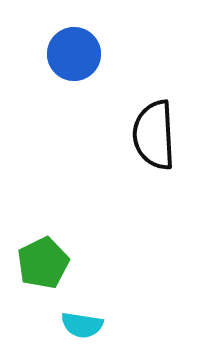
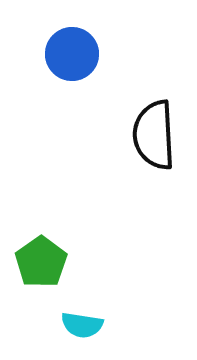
blue circle: moved 2 px left
green pentagon: moved 2 px left, 1 px up; rotated 9 degrees counterclockwise
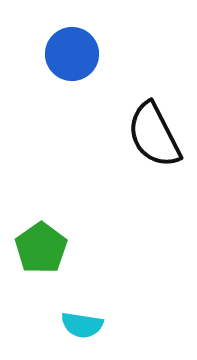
black semicircle: rotated 24 degrees counterclockwise
green pentagon: moved 14 px up
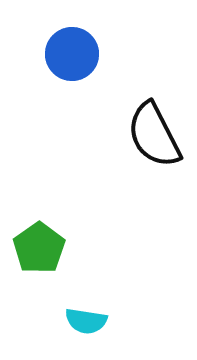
green pentagon: moved 2 px left
cyan semicircle: moved 4 px right, 4 px up
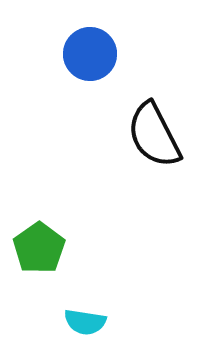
blue circle: moved 18 px right
cyan semicircle: moved 1 px left, 1 px down
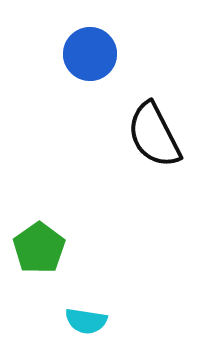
cyan semicircle: moved 1 px right, 1 px up
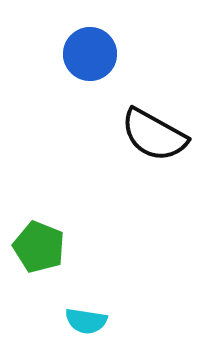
black semicircle: rotated 34 degrees counterclockwise
green pentagon: moved 1 px up; rotated 15 degrees counterclockwise
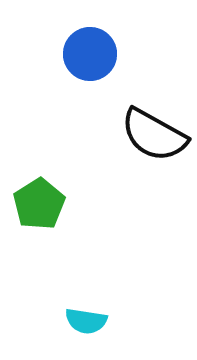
green pentagon: moved 43 px up; rotated 18 degrees clockwise
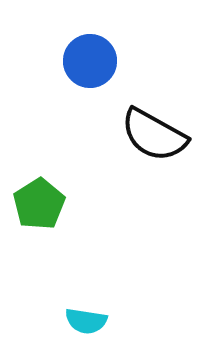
blue circle: moved 7 px down
